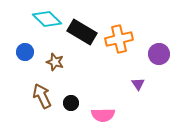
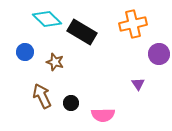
orange cross: moved 14 px right, 15 px up
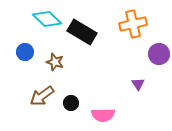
brown arrow: rotated 100 degrees counterclockwise
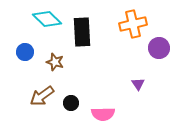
black rectangle: rotated 56 degrees clockwise
purple circle: moved 6 px up
pink semicircle: moved 1 px up
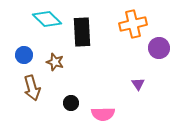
blue circle: moved 1 px left, 3 px down
brown arrow: moved 10 px left, 8 px up; rotated 70 degrees counterclockwise
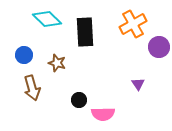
orange cross: rotated 16 degrees counterclockwise
black rectangle: moved 3 px right
purple circle: moved 1 px up
brown star: moved 2 px right, 1 px down
black circle: moved 8 px right, 3 px up
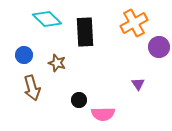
orange cross: moved 1 px right, 1 px up
